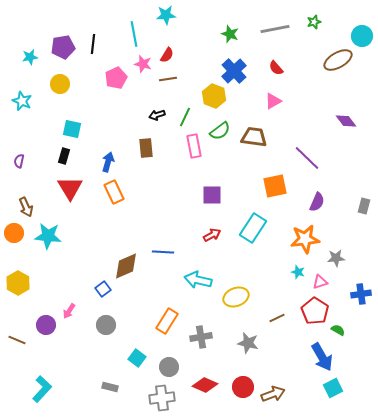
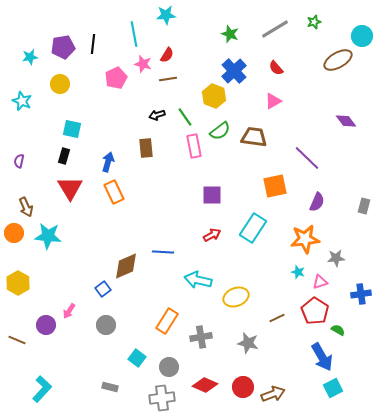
gray line at (275, 29): rotated 20 degrees counterclockwise
green line at (185, 117): rotated 60 degrees counterclockwise
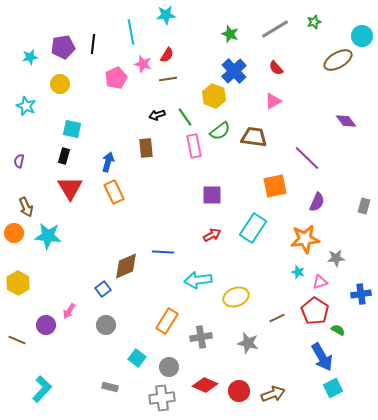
cyan line at (134, 34): moved 3 px left, 2 px up
cyan star at (22, 101): moved 4 px right, 5 px down
cyan arrow at (198, 280): rotated 20 degrees counterclockwise
red circle at (243, 387): moved 4 px left, 4 px down
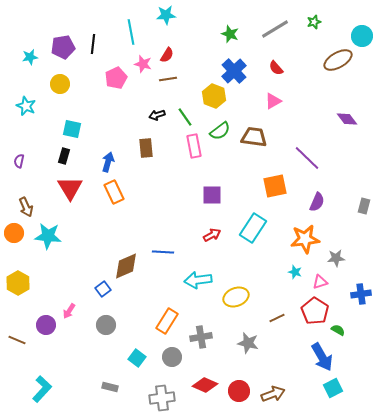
purple diamond at (346, 121): moved 1 px right, 2 px up
cyan star at (298, 272): moved 3 px left
gray circle at (169, 367): moved 3 px right, 10 px up
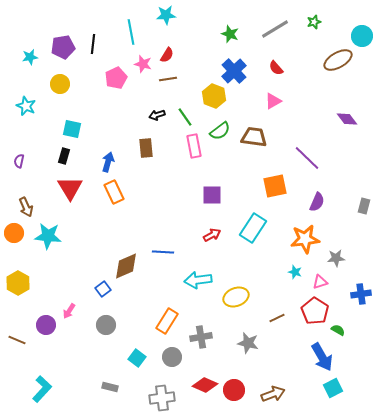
red circle at (239, 391): moved 5 px left, 1 px up
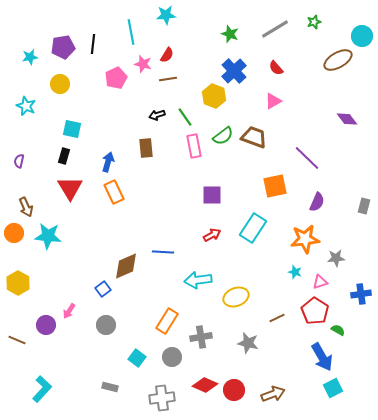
green semicircle at (220, 131): moved 3 px right, 5 px down
brown trapezoid at (254, 137): rotated 12 degrees clockwise
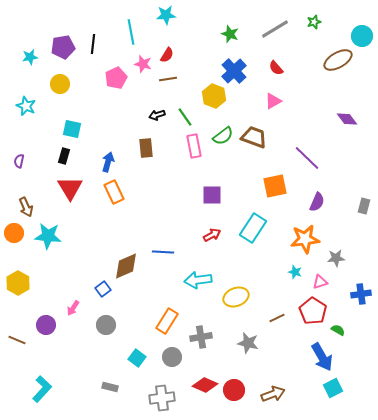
pink arrow at (69, 311): moved 4 px right, 3 px up
red pentagon at (315, 311): moved 2 px left
